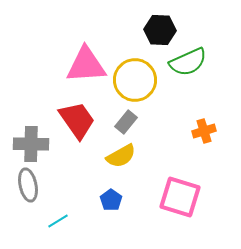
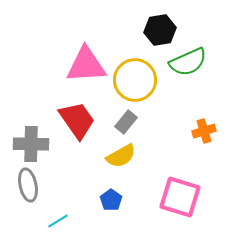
black hexagon: rotated 12 degrees counterclockwise
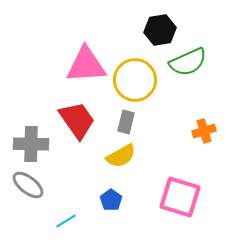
gray rectangle: rotated 25 degrees counterclockwise
gray ellipse: rotated 40 degrees counterclockwise
cyan line: moved 8 px right
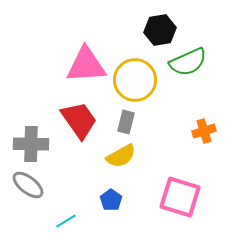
red trapezoid: moved 2 px right
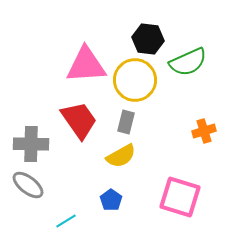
black hexagon: moved 12 px left, 9 px down; rotated 16 degrees clockwise
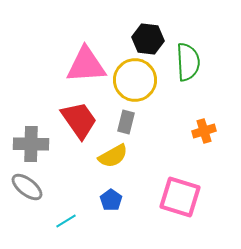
green semicircle: rotated 69 degrees counterclockwise
yellow semicircle: moved 8 px left
gray ellipse: moved 1 px left, 2 px down
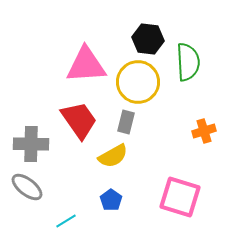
yellow circle: moved 3 px right, 2 px down
